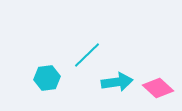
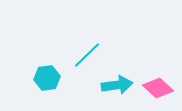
cyan arrow: moved 3 px down
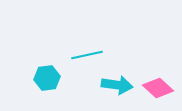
cyan line: rotated 32 degrees clockwise
cyan arrow: rotated 16 degrees clockwise
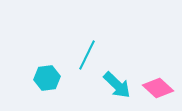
cyan line: rotated 52 degrees counterclockwise
cyan arrow: rotated 36 degrees clockwise
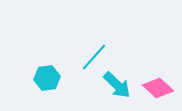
cyan line: moved 7 px right, 2 px down; rotated 16 degrees clockwise
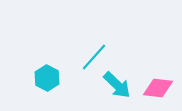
cyan hexagon: rotated 25 degrees counterclockwise
pink diamond: rotated 36 degrees counterclockwise
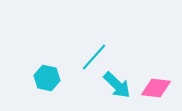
cyan hexagon: rotated 15 degrees counterclockwise
pink diamond: moved 2 px left
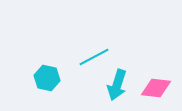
cyan line: rotated 20 degrees clockwise
cyan arrow: rotated 64 degrees clockwise
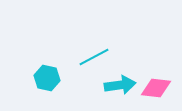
cyan arrow: moved 3 px right; rotated 116 degrees counterclockwise
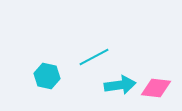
cyan hexagon: moved 2 px up
